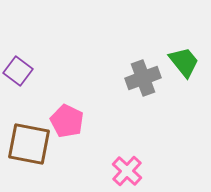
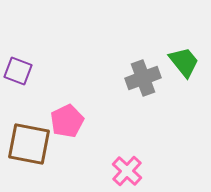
purple square: rotated 16 degrees counterclockwise
pink pentagon: rotated 20 degrees clockwise
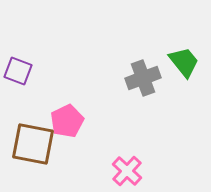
brown square: moved 4 px right
